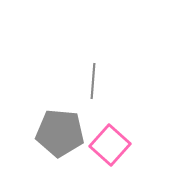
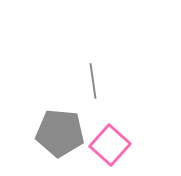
gray line: rotated 12 degrees counterclockwise
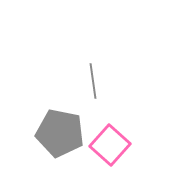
gray pentagon: rotated 6 degrees clockwise
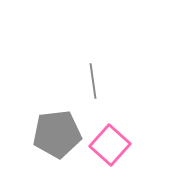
gray pentagon: moved 3 px left, 1 px down; rotated 18 degrees counterclockwise
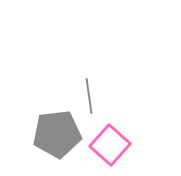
gray line: moved 4 px left, 15 px down
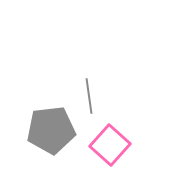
gray pentagon: moved 6 px left, 4 px up
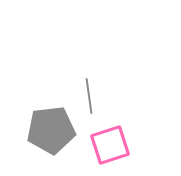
pink square: rotated 30 degrees clockwise
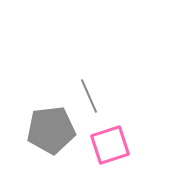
gray line: rotated 16 degrees counterclockwise
